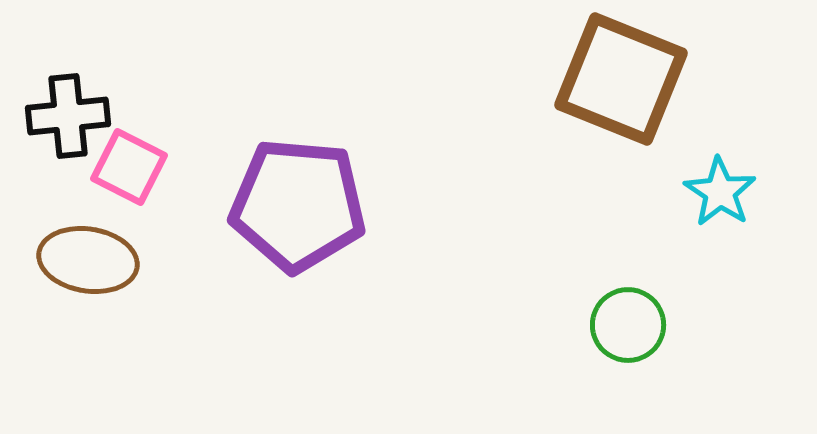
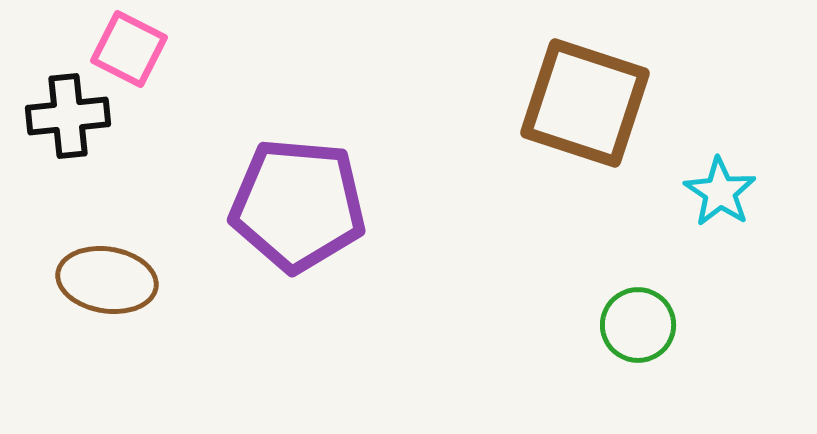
brown square: moved 36 px left, 24 px down; rotated 4 degrees counterclockwise
pink square: moved 118 px up
brown ellipse: moved 19 px right, 20 px down
green circle: moved 10 px right
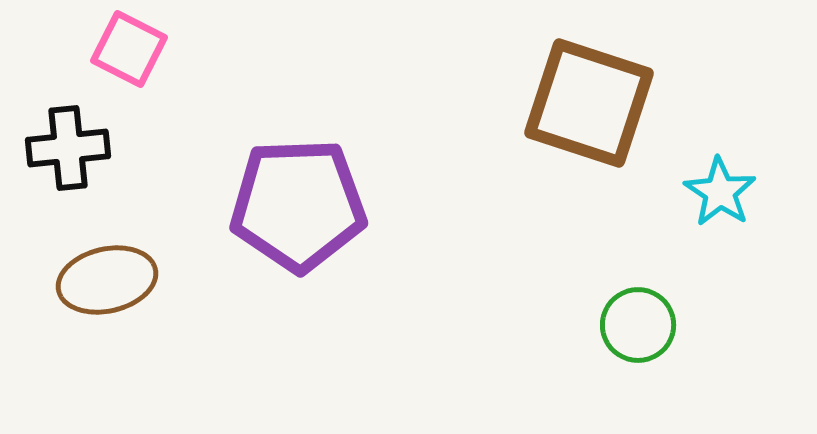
brown square: moved 4 px right
black cross: moved 32 px down
purple pentagon: rotated 7 degrees counterclockwise
brown ellipse: rotated 22 degrees counterclockwise
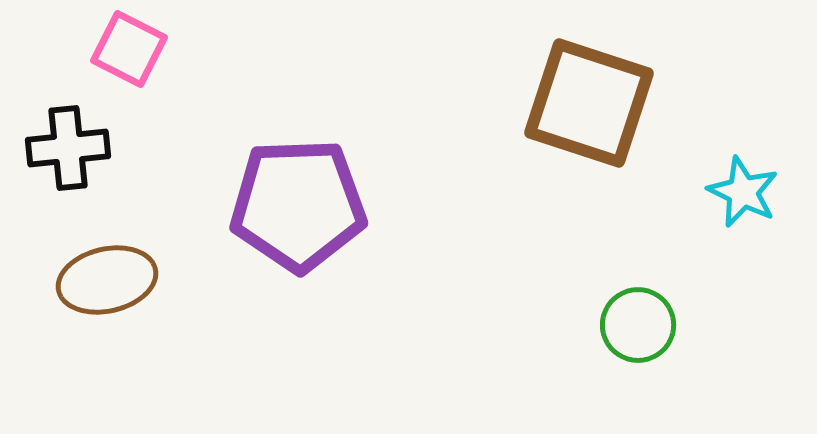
cyan star: moved 23 px right; rotated 8 degrees counterclockwise
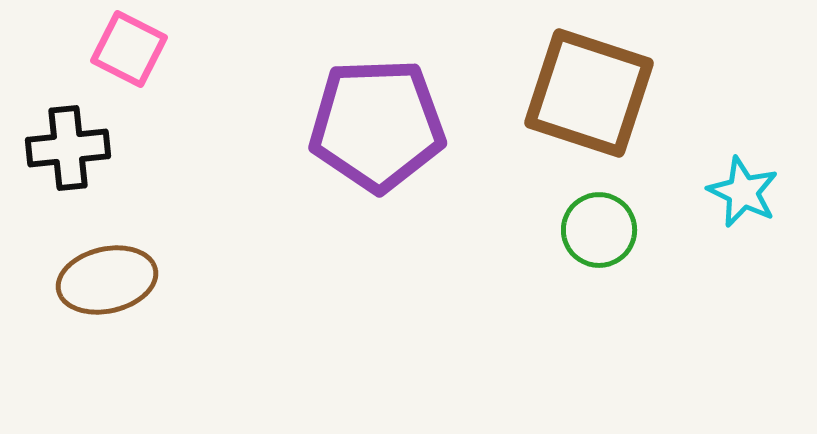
brown square: moved 10 px up
purple pentagon: moved 79 px right, 80 px up
green circle: moved 39 px left, 95 px up
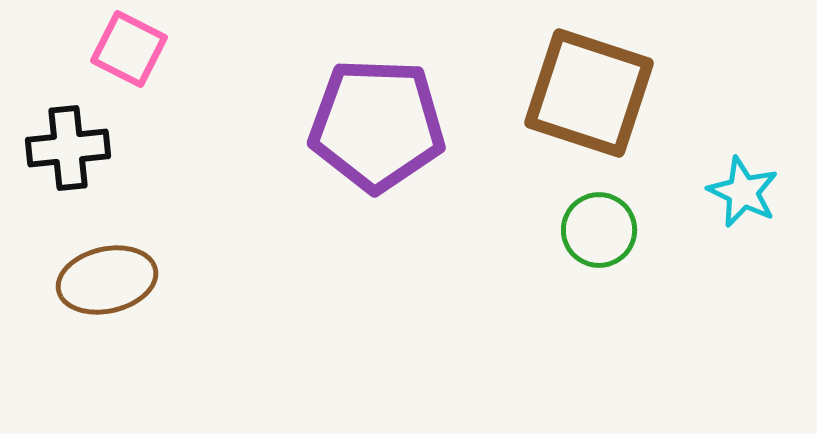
purple pentagon: rotated 4 degrees clockwise
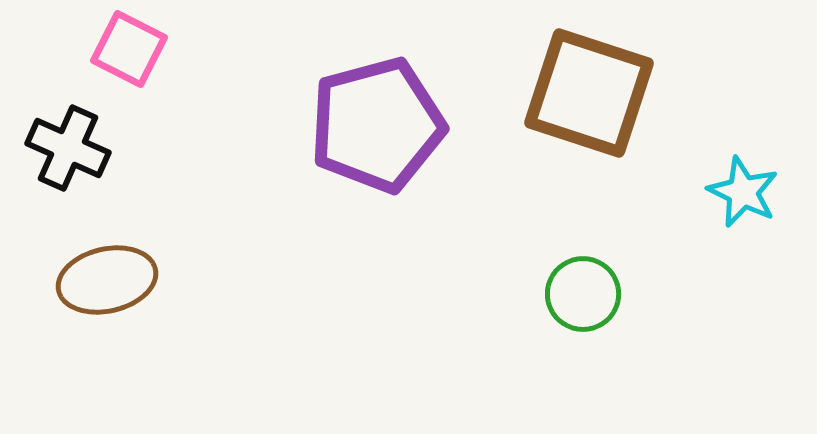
purple pentagon: rotated 17 degrees counterclockwise
black cross: rotated 30 degrees clockwise
green circle: moved 16 px left, 64 px down
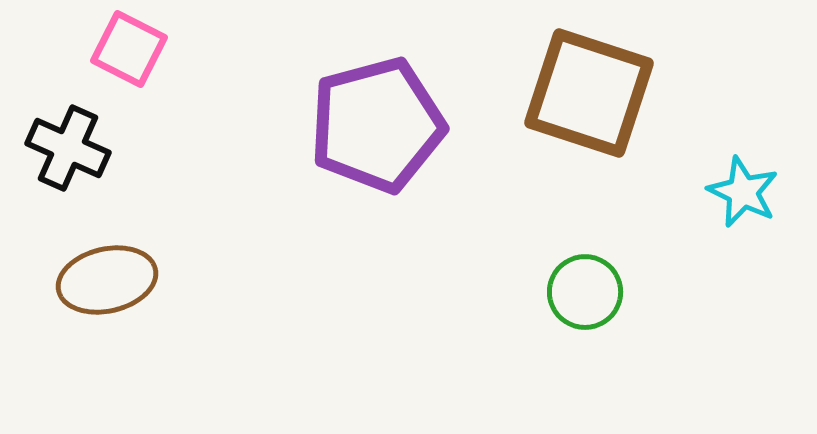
green circle: moved 2 px right, 2 px up
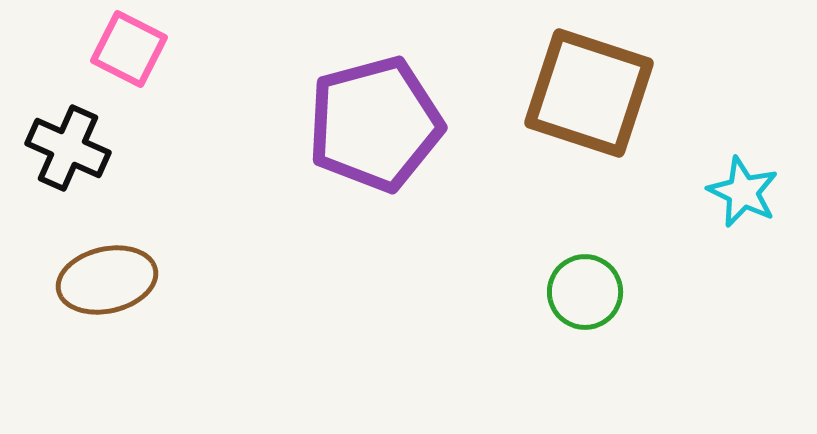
purple pentagon: moved 2 px left, 1 px up
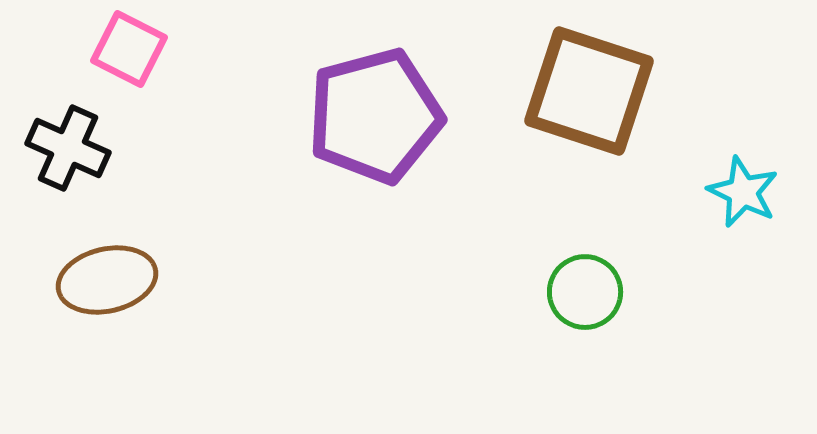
brown square: moved 2 px up
purple pentagon: moved 8 px up
